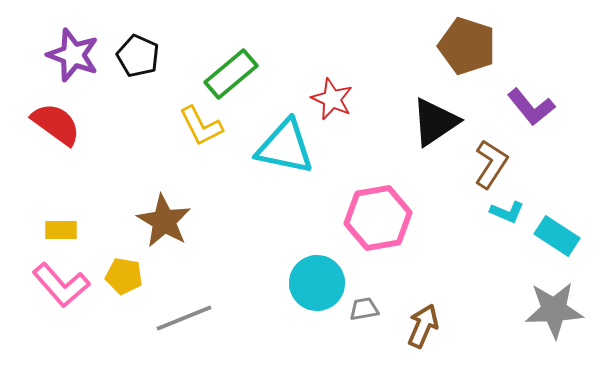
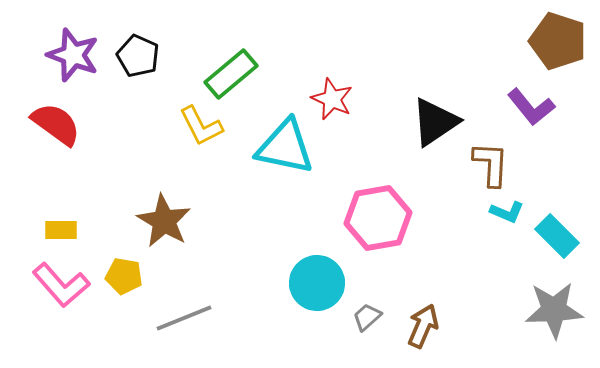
brown pentagon: moved 91 px right, 5 px up
brown L-shape: rotated 30 degrees counterclockwise
cyan rectangle: rotated 12 degrees clockwise
gray trapezoid: moved 3 px right, 8 px down; rotated 32 degrees counterclockwise
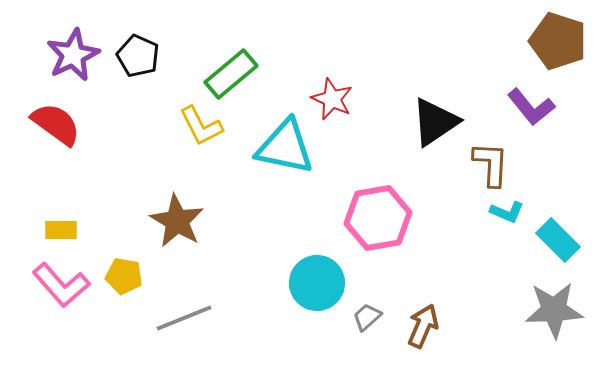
purple star: rotated 26 degrees clockwise
brown star: moved 13 px right
cyan rectangle: moved 1 px right, 4 px down
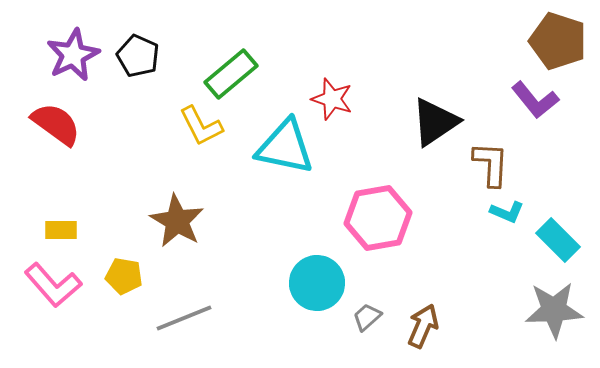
red star: rotated 6 degrees counterclockwise
purple L-shape: moved 4 px right, 7 px up
pink L-shape: moved 8 px left
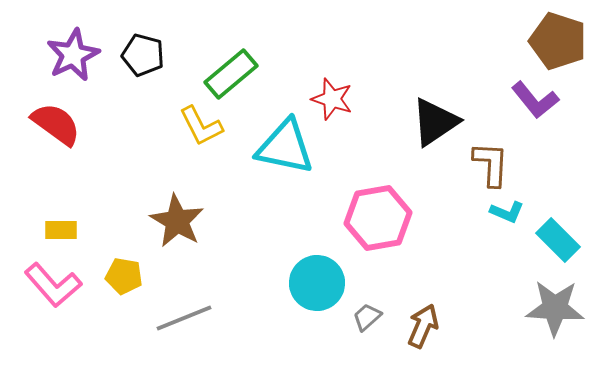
black pentagon: moved 5 px right, 1 px up; rotated 9 degrees counterclockwise
gray star: moved 1 px right, 2 px up; rotated 6 degrees clockwise
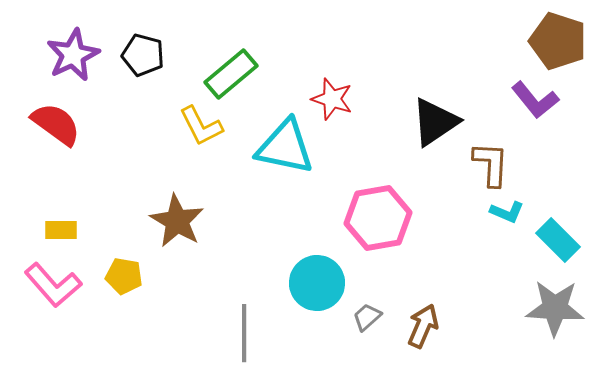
gray line: moved 60 px right, 15 px down; rotated 68 degrees counterclockwise
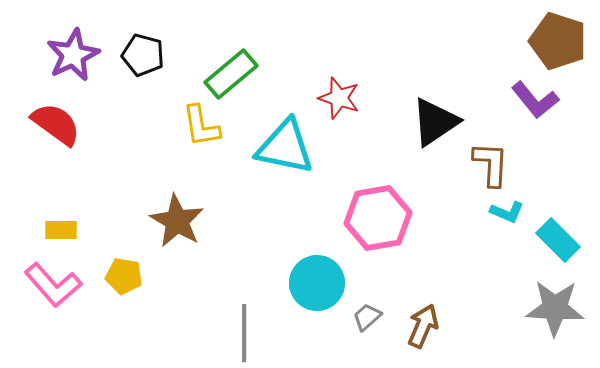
red star: moved 7 px right, 1 px up
yellow L-shape: rotated 18 degrees clockwise
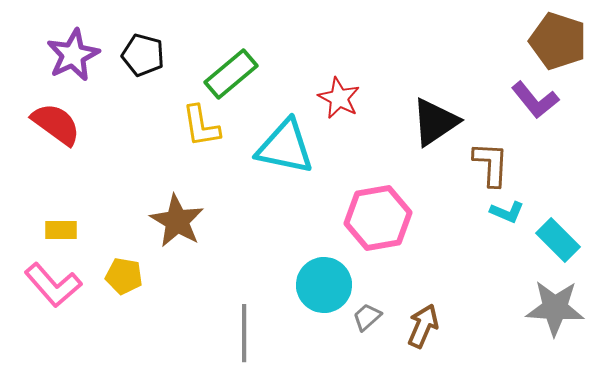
red star: rotated 9 degrees clockwise
cyan circle: moved 7 px right, 2 px down
